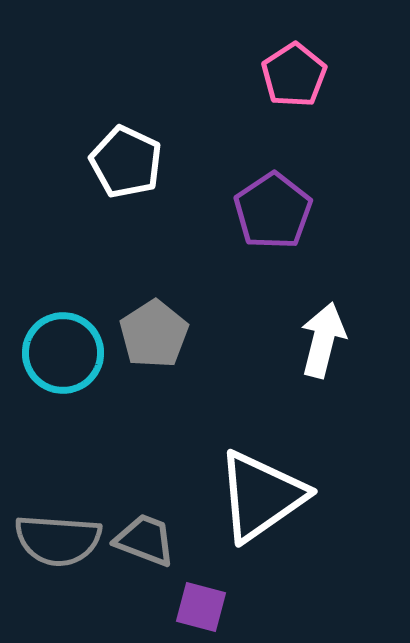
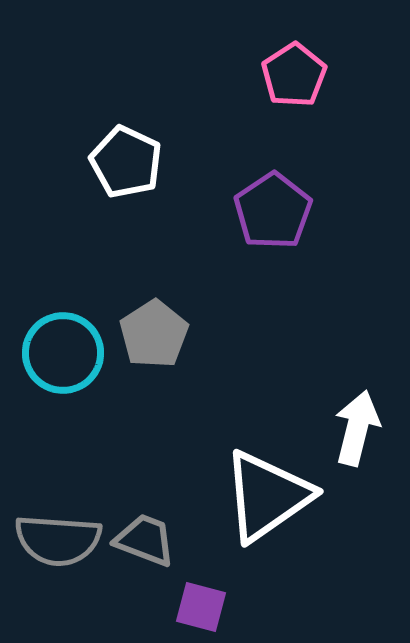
white arrow: moved 34 px right, 88 px down
white triangle: moved 6 px right
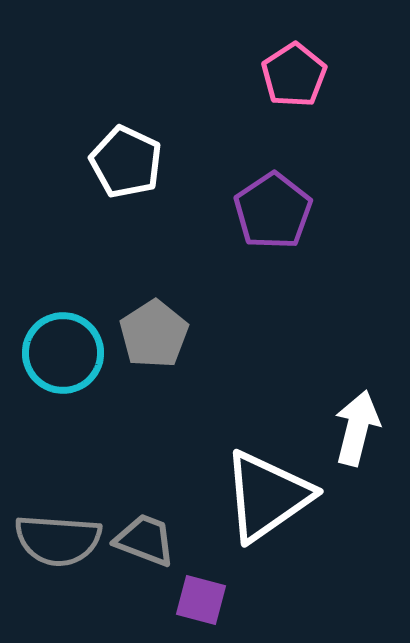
purple square: moved 7 px up
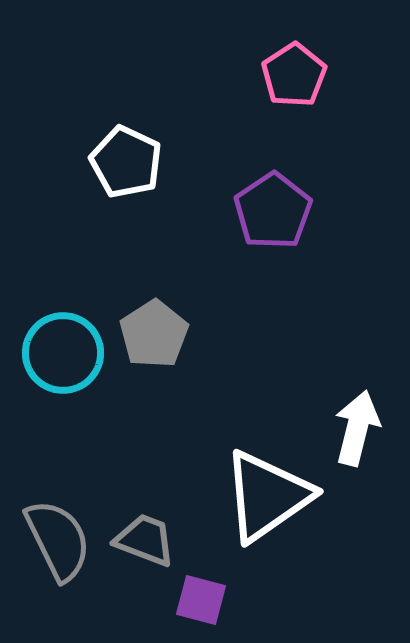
gray semicircle: rotated 120 degrees counterclockwise
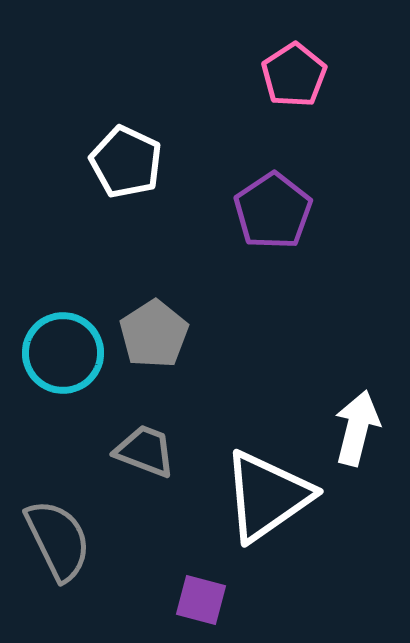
gray trapezoid: moved 89 px up
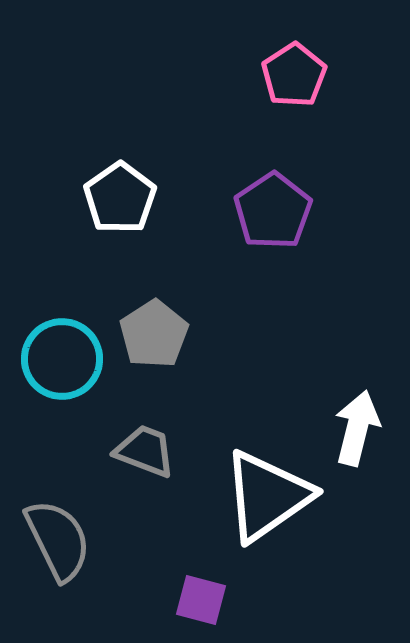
white pentagon: moved 6 px left, 36 px down; rotated 12 degrees clockwise
cyan circle: moved 1 px left, 6 px down
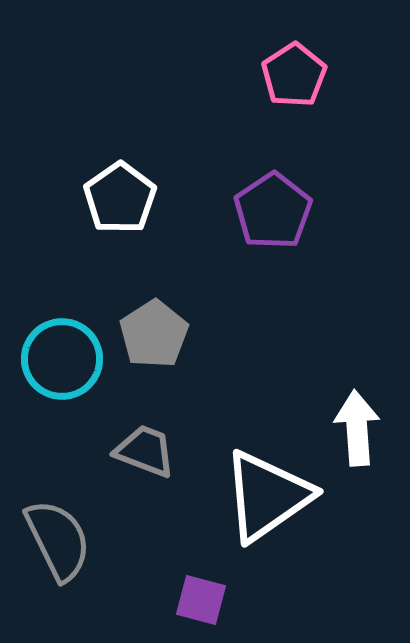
white arrow: rotated 18 degrees counterclockwise
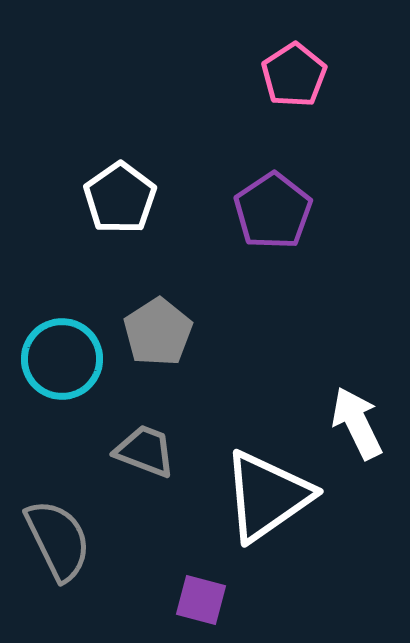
gray pentagon: moved 4 px right, 2 px up
white arrow: moved 5 px up; rotated 22 degrees counterclockwise
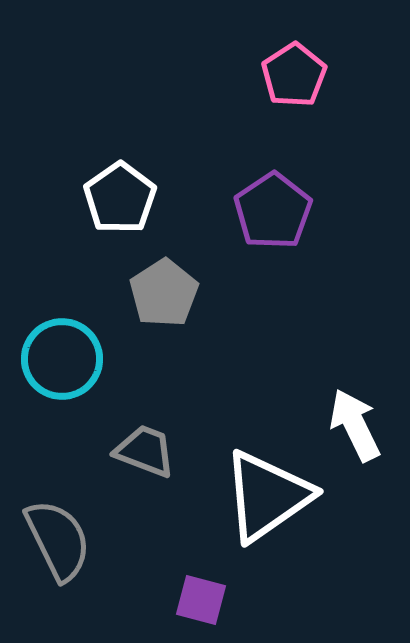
gray pentagon: moved 6 px right, 39 px up
white arrow: moved 2 px left, 2 px down
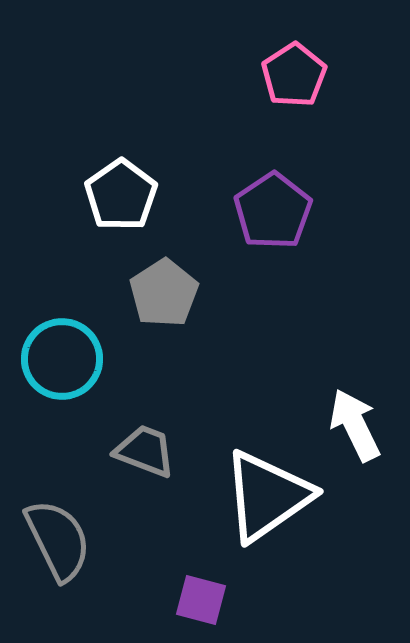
white pentagon: moved 1 px right, 3 px up
